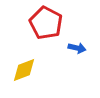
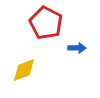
blue arrow: rotated 12 degrees counterclockwise
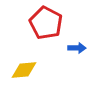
yellow diamond: rotated 16 degrees clockwise
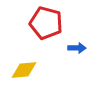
red pentagon: rotated 12 degrees counterclockwise
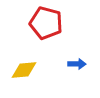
blue arrow: moved 16 px down
